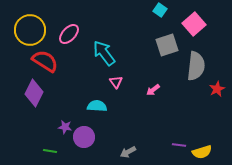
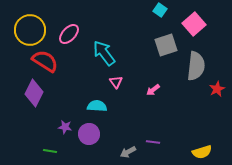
gray square: moved 1 px left
purple circle: moved 5 px right, 3 px up
purple line: moved 26 px left, 3 px up
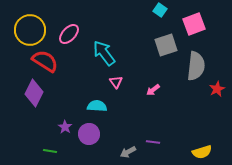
pink square: rotated 20 degrees clockwise
purple star: rotated 24 degrees clockwise
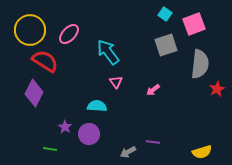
cyan square: moved 5 px right, 4 px down
cyan arrow: moved 4 px right, 1 px up
gray semicircle: moved 4 px right, 2 px up
green line: moved 2 px up
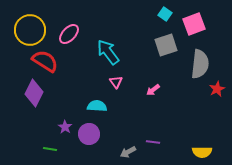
yellow semicircle: rotated 18 degrees clockwise
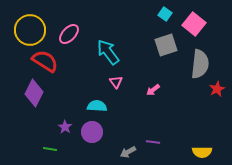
pink square: rotated 30 degrees counterclockwise
purple circle: moved 3 px right, 2 px up
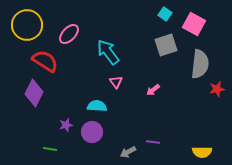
pink square: rotated 10 degrees counterclockwise
yellow circle: moved 3 px left, 5 px up
red star: rotated 14 degrees clockwise
purple star: moved 1 px right, 2 px up; rotated 24 degrees clockwise
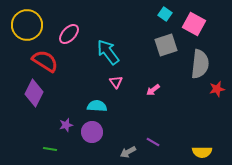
purple line: rotated 24 degrees clockwise
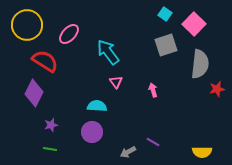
pink square: rotated 15 degrees clockwise
pink arrow: rotated 112 degrees clockwise
purple star: moved 15 px left
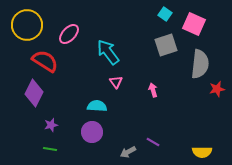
pink square: rotated 20 degrees counterclockwise
